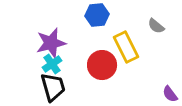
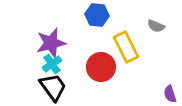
blue hexagon: rotated 10 degrees clockwise
gray semicircle: rotated 18 degrees counterclockwise
red circle: moved 1 px left, 2 px down
black trapezoid: rotated 20 degrees counterclockwise
purple semicircle: rotated 18 degrees clockwise
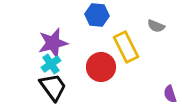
purple star: moved 2 px right
cyan cross: moved 1 px left
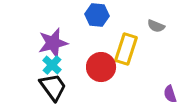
yellow rectangle: moved 2 px down; rotated 44 degrees clockwise
cyan cross: moved 1 px right, 1 px down; rotated 12 degrees counterclockwise
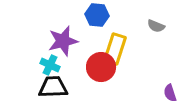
purple star: moved 10 px right, 2 px up
yellow rectangle: moved 11 px left
cyan cross: moved 2 px left; rotated 18 degrees counterclockwise
black trapezoid: rotated 56 degrees counterclockwise
purple semicircle: moved 1 px up
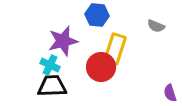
black trapezoid: moved 1 px left, 1 px up
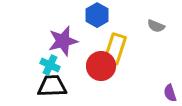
blue hexagon: rotated 25 degrees clockwise
red circle: moved 1 px up
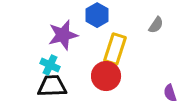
gray semicircle: moved 1 px up; rotated 78 degrees counterclockwise
purple star: moved 6 px up
red circle: moved 5 px right, 10 px down
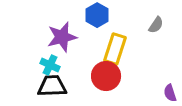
purple star: moved 1 px left, 2 px down
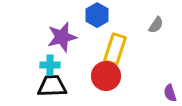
cyan cross: rotated 24 degrees counterclockwise
